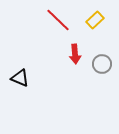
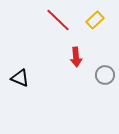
red arrow: moved 1 px right, 3 px down
gray circle: moved 3 px right, 11 px down
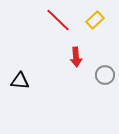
black triangle: moved 3 px down; rotated 18 degrees counterclockwise
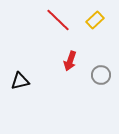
red arrow: moved 6 px left, 4 px down; rotated 24 degrees clockwise
gray circle: moved 4 px left
black triangle: rotated 18 degrees counterclockwise
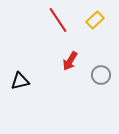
red line: rotated 12 degrees clockwise
red arrow: rotated 12 degrees clockwise
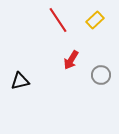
red arrow: moved 1 px right, 1 px up
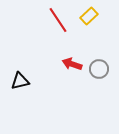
yellow rectangle: moved 6 px left, 4 px up
red arrow: moved 1 px right, 4 px down; rotated 78 degrees clockwise
gray circle: moved 2 px left, 6 px up
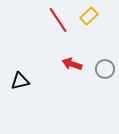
gray circle: moved 6 px right
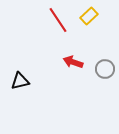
red arrow: moved 1 px right, 2 px up
